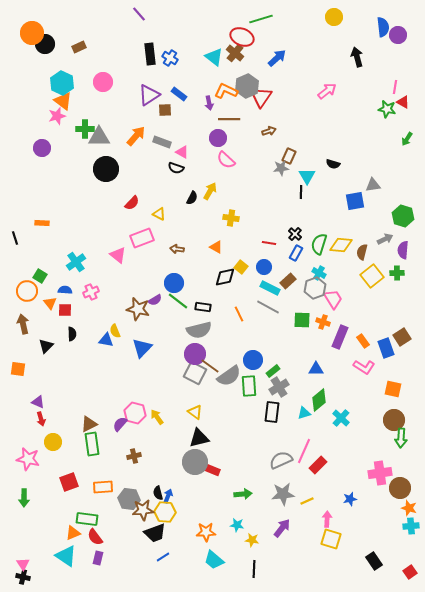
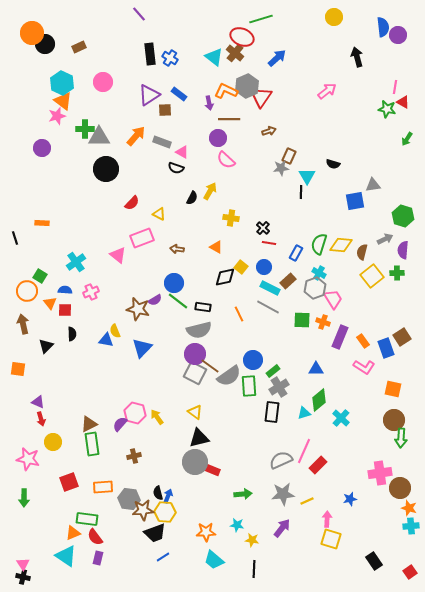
black cross at (295, 234): moved 32 px left, 6 px up
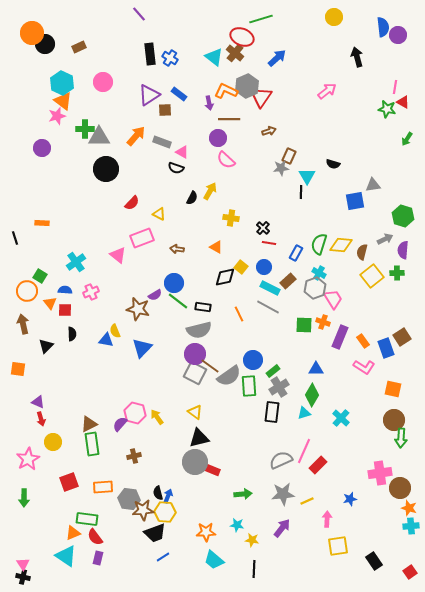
purple semicircle at (155, 300): moved 5 px up
green square at (302, 320): moved 2 px right, 5 px down
green diamond at (319, 400): moved 7 px left, 5 px up; rotated 20 degrees counterclockwise
pink star at (28, 459): rotated 30 degrees clockwise
yellow square at (331, 539): moved 7 px right, 7 px down; rotated 25 degrees counterclockwise
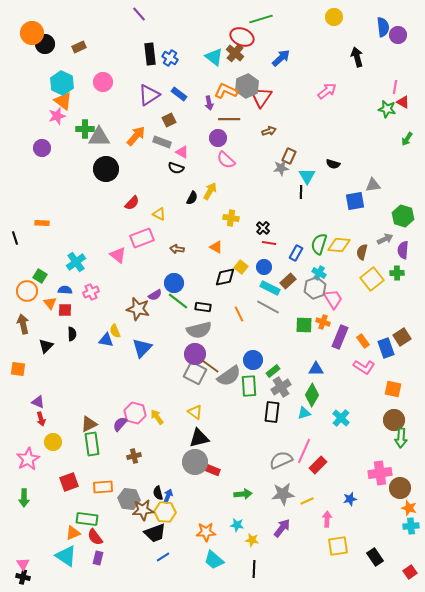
blue arrow at (277, 58): moved 4 px right
brown square at (165, 110): moved 4 px right, 10 px down; rotated 24 degrees counterclockwise
yellow diamond at (341, 245): moved 2 px left
yellow square at (372, 276): moved 3 px down
gray cross at (279, 387): moved 2 px right
black rectangle at (374, 561): moved 1 px right, 4 px up
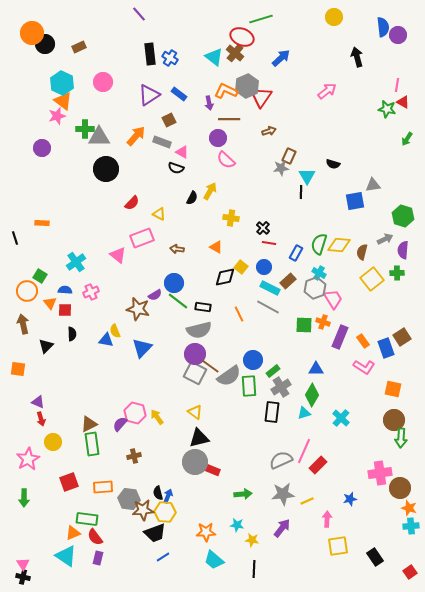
pink line at (395, 87): moved 2 px right, 2 px up
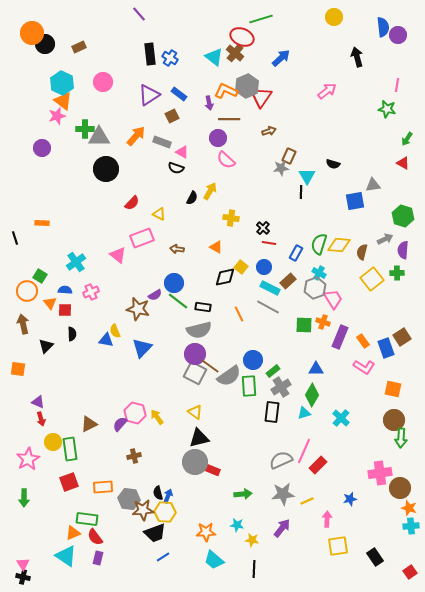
red triangle at (403, 102): moved 61 px down
brown square at (169, 120): moved 3 px right, 4 px up
green rectangle at (92, 444): moved 22 px left, 5 px down
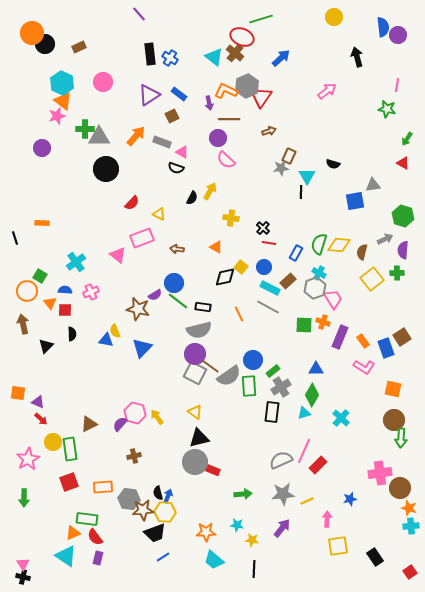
orange square at (18, 369): moved 24 px down
red arrow at (41, 419): rotated 32 degrees counterclockwise
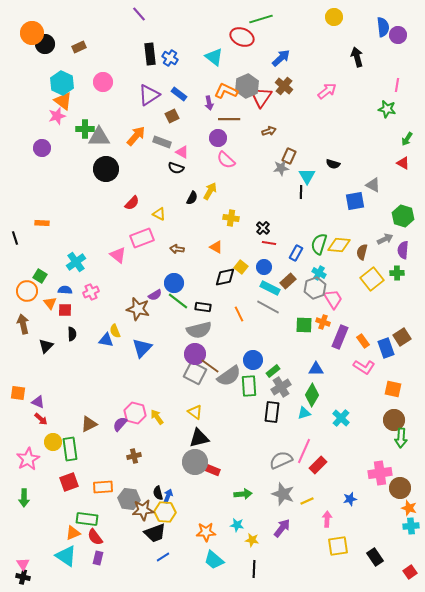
brown cross at (235, 53): moved 49 px right, 33 px down
gray triangle at (373, 185): rotated 35 degrees clockwise
gray star at (283, 494): rotated 25 degrees clockwise
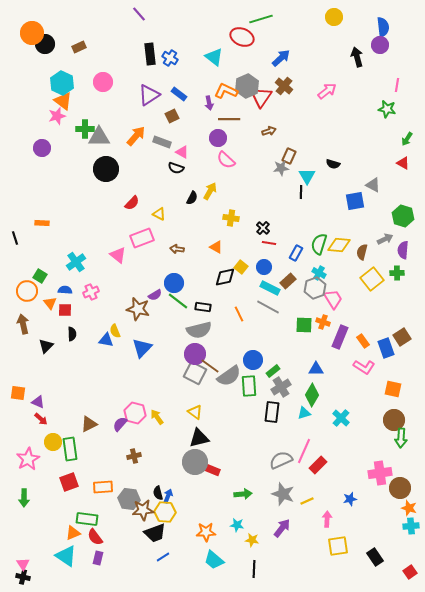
purple circle at (398, 35): moved 18 px left, 10 px down
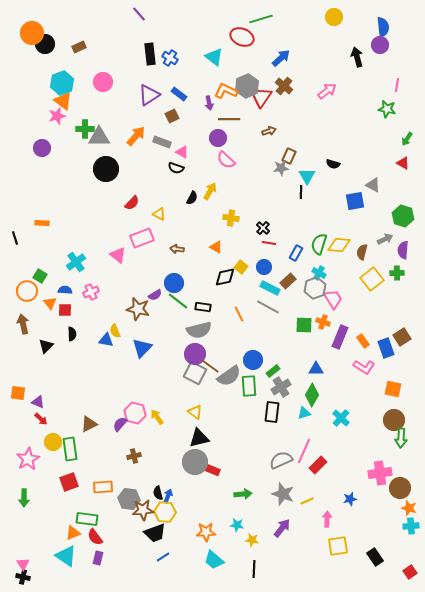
cyan hexagon at (62, 83): rotated 15 degrees clockwise
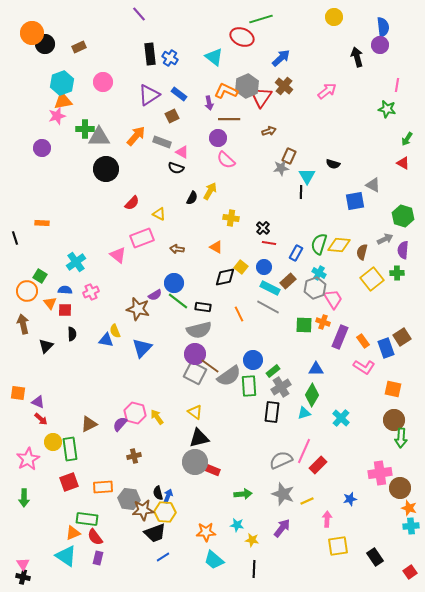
orange triangle at (63, 101): rotated 48 degrees counterclockwise
